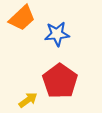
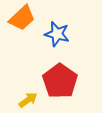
blue star: rotated 20 degrees clockwise
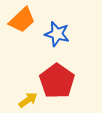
orange trapezoid: moved 2 px down
red pentagon: moved 3 px left
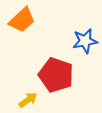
blue star: moved 28 px right, 7 px down; rotated 25 degrees counterclockwise
red pentagon: moved 1 px left, 6 px up; rotated 16 degrees counterclockwise
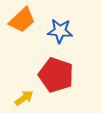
blue star: moved 25 px left, 10 px up; rotated 15 degrees clockwise
yellow arrow: moved 4 px left, 2 px up
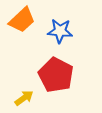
red pentagon: rotated 8 degrees clockwise
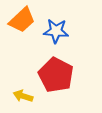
blue star: moved 4 px left
yellow arrow: moved 1 px left, 2 px up; rotated 126 degrees counterclockwise
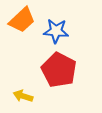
red pentagon: moved 3 px right, 5 px up
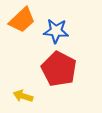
red pentagon: moved 1 px up
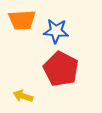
orange trapezoid: rotated 40 degrees clockwise
red pentagon: moved 2 px right
